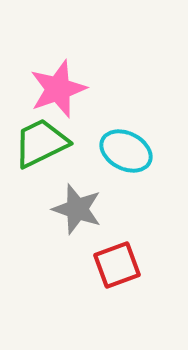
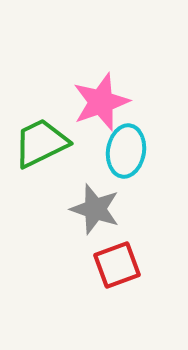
pink star: moved 43 px right, 13 px down
cyan ellipse: rotated 72 degrees clockwise
gray star: moved 18 px right
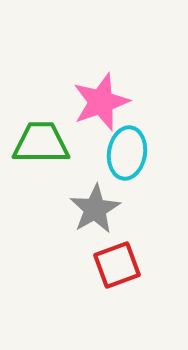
green trapezoid: rotated 26 degrees clockwise
cyan ellipse: moved 1 px right, 2 px down
gray star: rotated 24 degrees clockwise
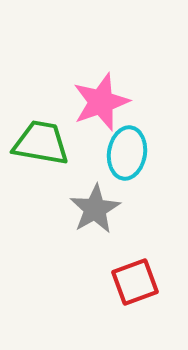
green trapezoid: rotated 10 degrees clockwise
red square: moved 18 px right, 17 px down
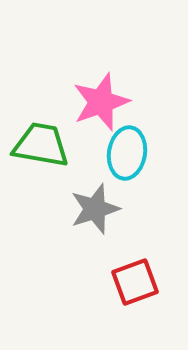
green trapezoid: moved 2 px down
gray star: rotated 12 degrees clockwise
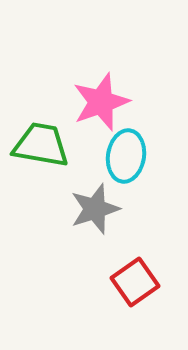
cyan ellipse: moved 1 px left, 3 px down
red square: rotated 15 degrees counterclockwise
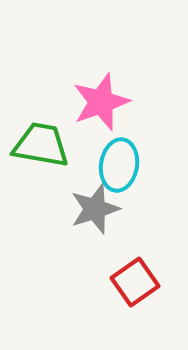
cyan ellipse: moved 7 px left, 9 px down
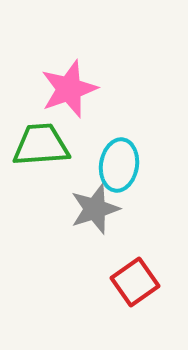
pink star: moved 32 px left, 13 px up
green trapezoid: rotated 14 degrees counterclockwise
